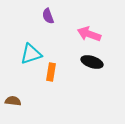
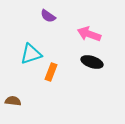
purple semicircle: rotated 35 degrees counterclockwise
orange rectangle: rotated 12 degrees clockwise
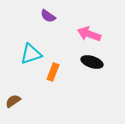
orange rectangle: moved 2 px right
brown semicircle: rotated 42 degrees counterclockwise
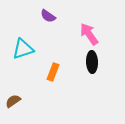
pink arrow: rotated 35 degrees clockwise
cyan triangle: moved 8 px left, 5 px up
black ellipse: rotated 70 degrees clockwise
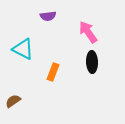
purple semicircle: rotated 42 degrees counterclockwise
pink arrow: moved 1 px left, 2 px up
cyan triangle: rotated 45 degrees clockwise
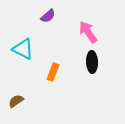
purple semicircle: rotated 35 degrees counterclockwise
brown semicircle: moved 3 px right
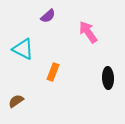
black ellipse: moved 16 px right, 16 px down
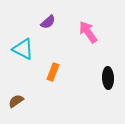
purple semicircle: moved 6 px down
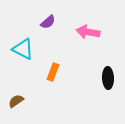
pink arrow: rotated 45 degrees counterclockwise
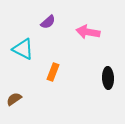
brown semicircle: moved 2 px left, 2 px up
